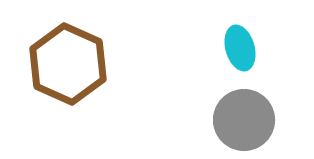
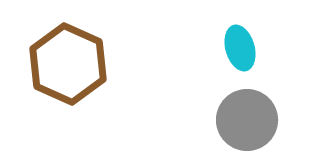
gray circle: moved 3 px right
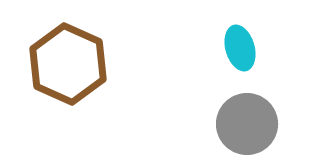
gray circle: moved 4 px down
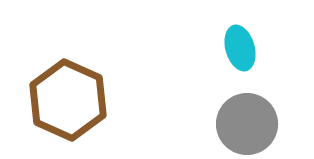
brown hexagon: moved 36 px down
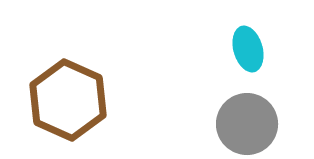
cyan ellipse: moved 8 px right, 1 px down
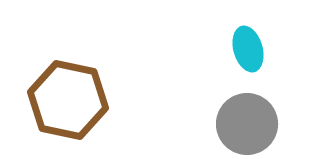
brown hexagon: rotated 12 degrees counterclockwise
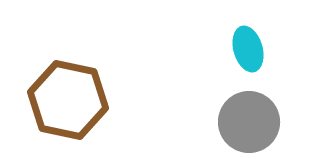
gray circle: moved 2 px right, 2 px up
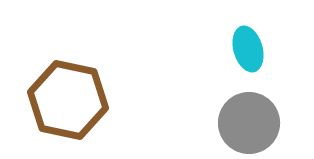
gray circle: moved 1 px down
